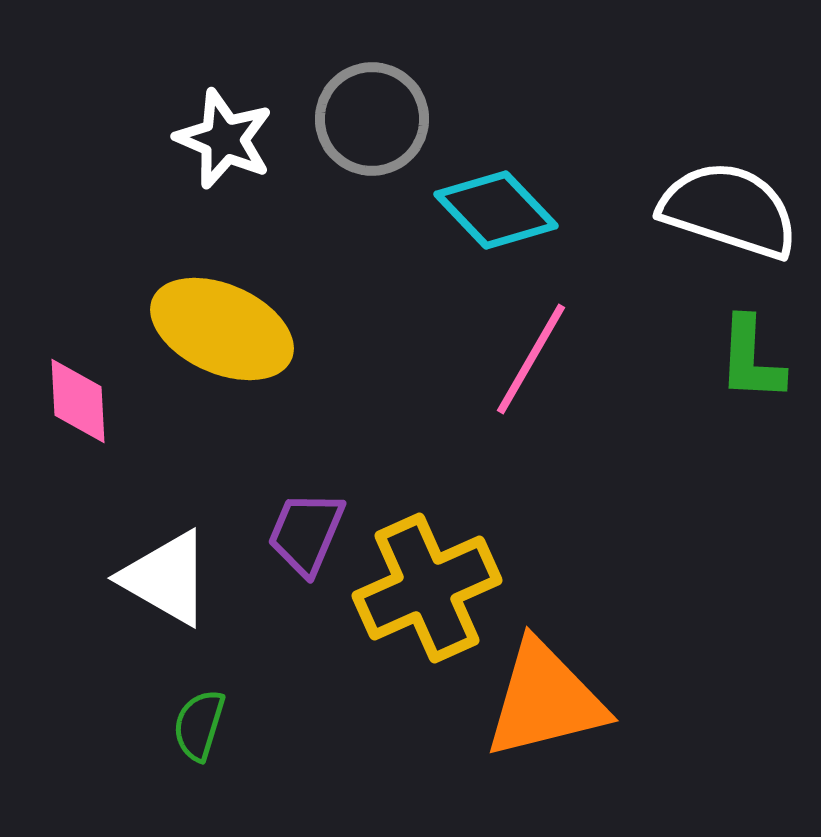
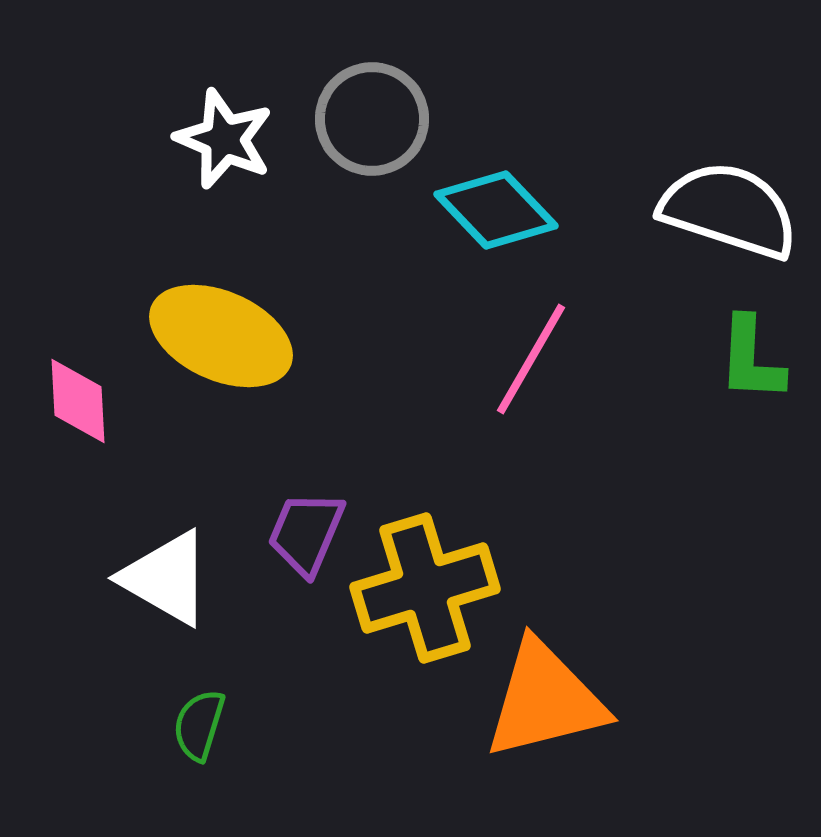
yellow ellipse: moved 1 px left, 7 px down
yellow cross: moved 2 px left; rotated 7 degrees clockwise
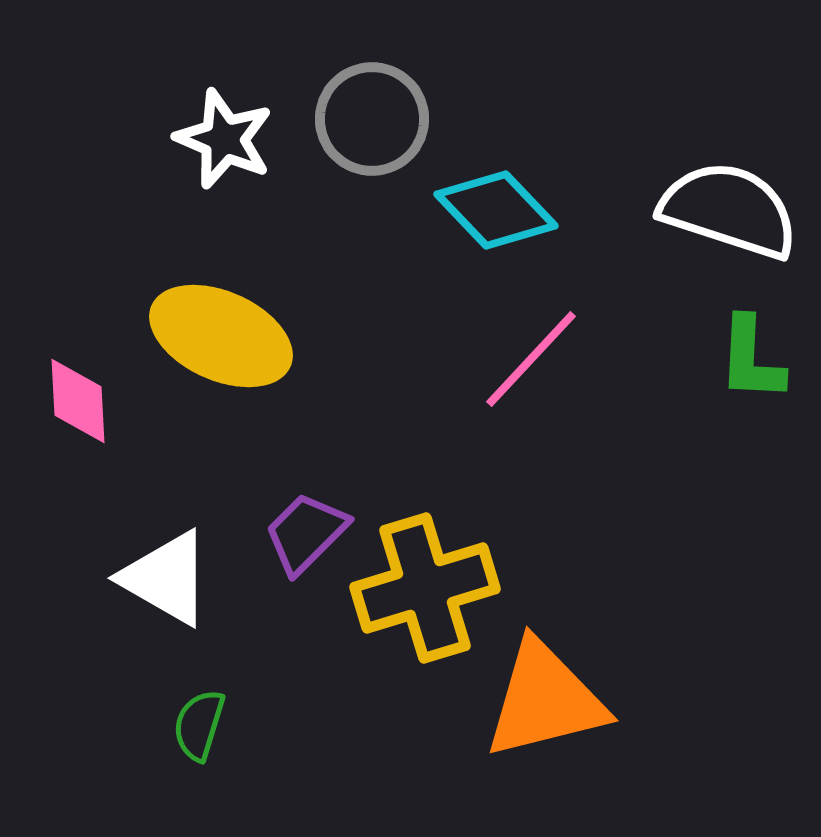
pink line: rotated 13 degrees clockwise
purple trapezoid: rotated 22 degrees clockwise
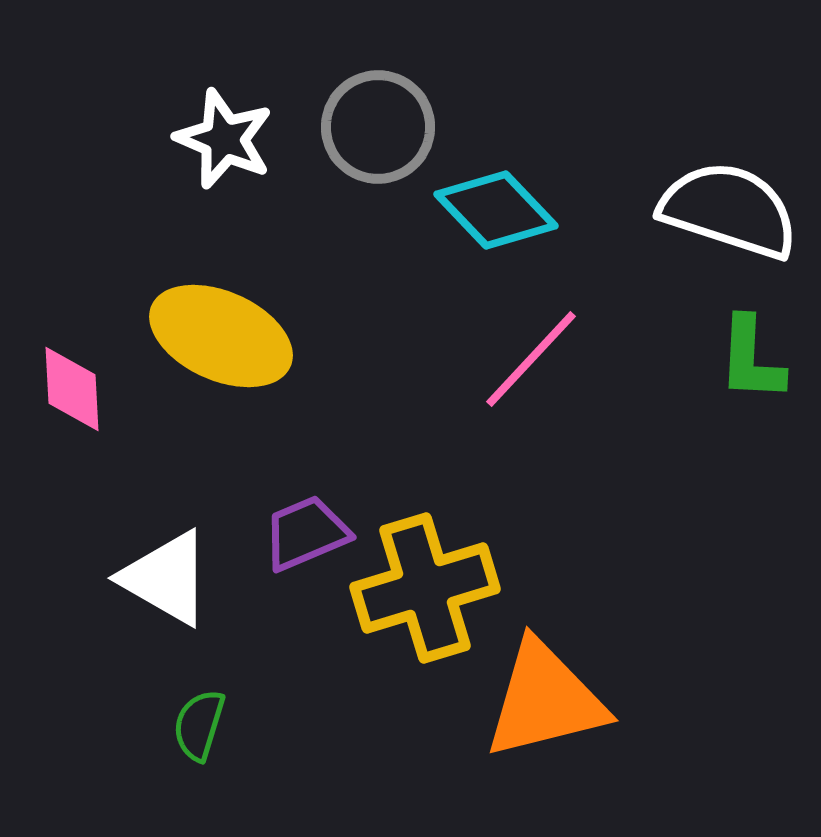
gray circle: moved 6 px right, 8 px down
pink diamond: moved 6 px left, 12 px up
purple trapezoid: rotated 22 degrees clockwise
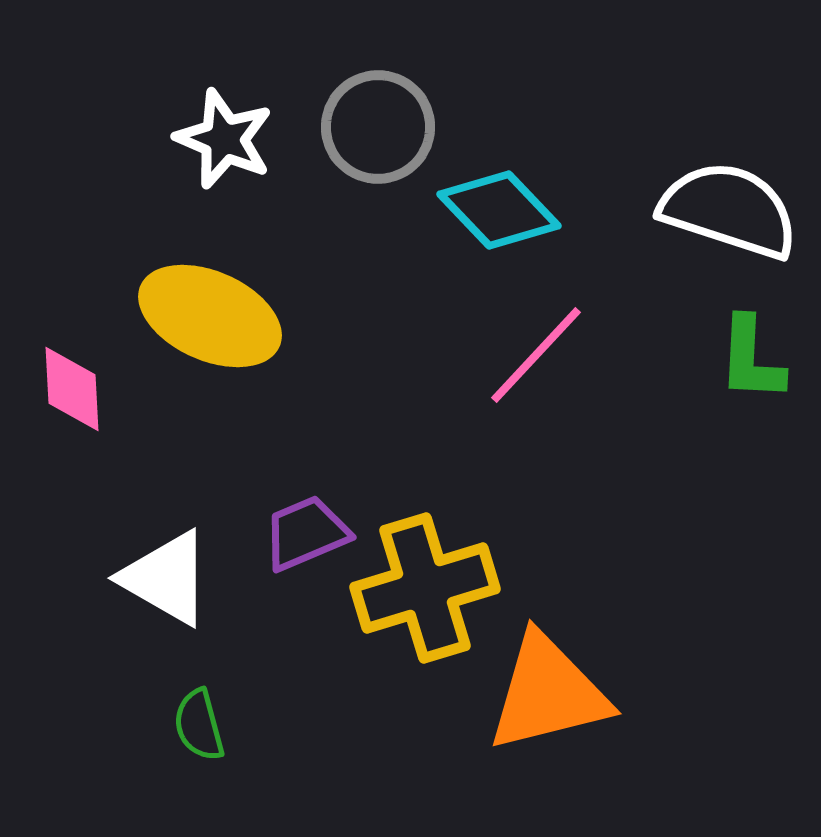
cyan diamond: moved 3 px right
yellow ellipse: moved 11 px left, 20 px up
pink line: moved 5 px right, 4 px up
orange triangle: moved 3 px right, 7 px up
green semicircle: rotated 32 degrees counterclockwise
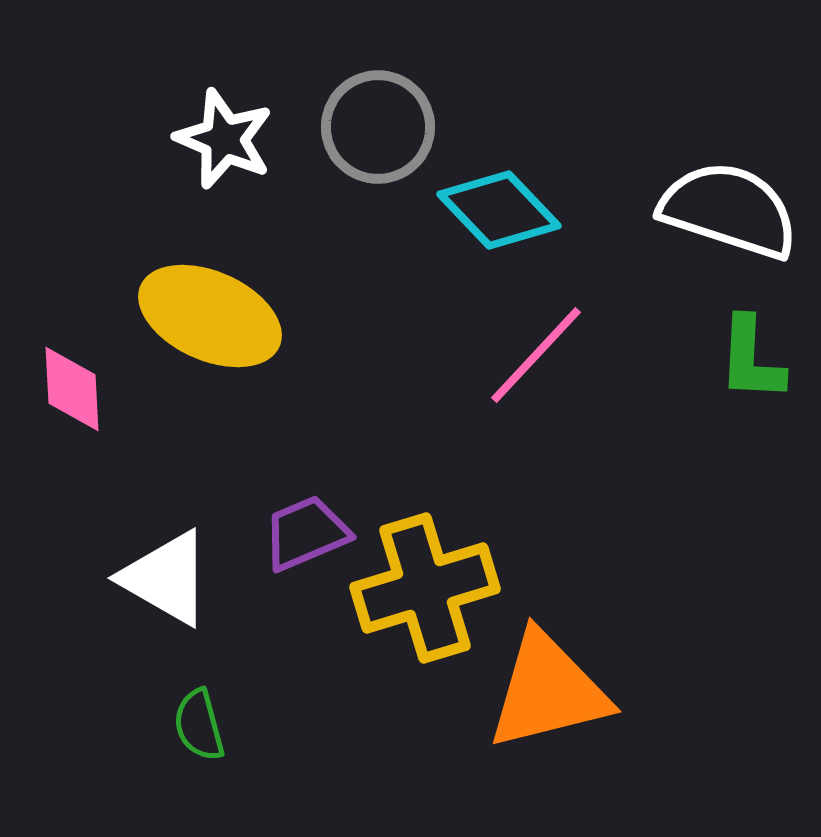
orange triangle: moved 2 px up
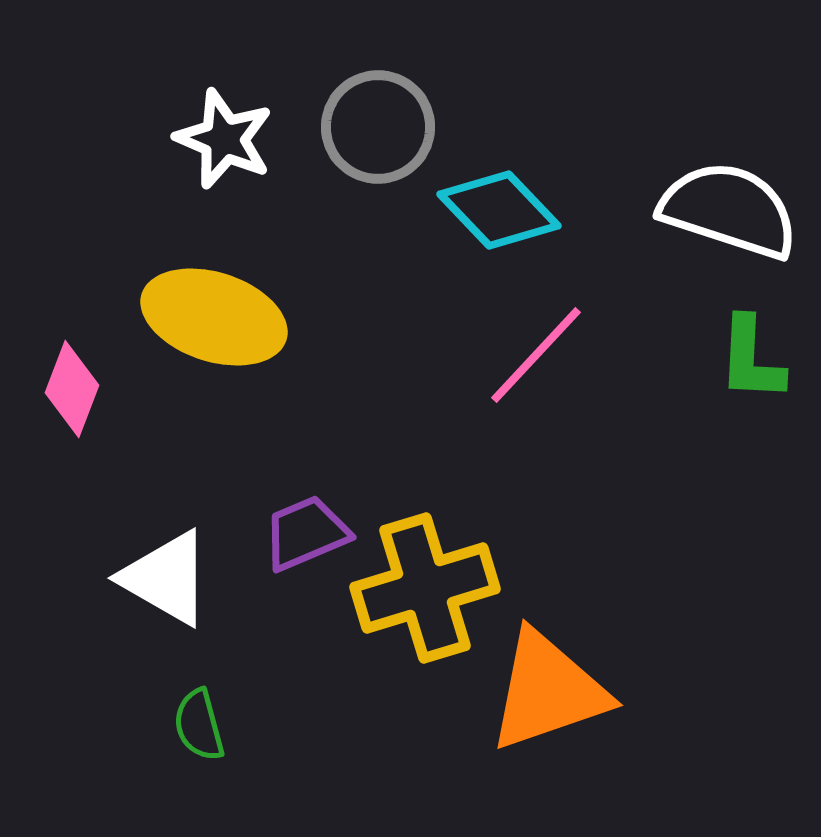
yellow ellipse: moved 4 px right, 1 px down; rotated 6 degrees counterclockwise
pink diamond: rotated 24 degrees clockwise
orange triangle: rotated 5 degrees counterclockwise
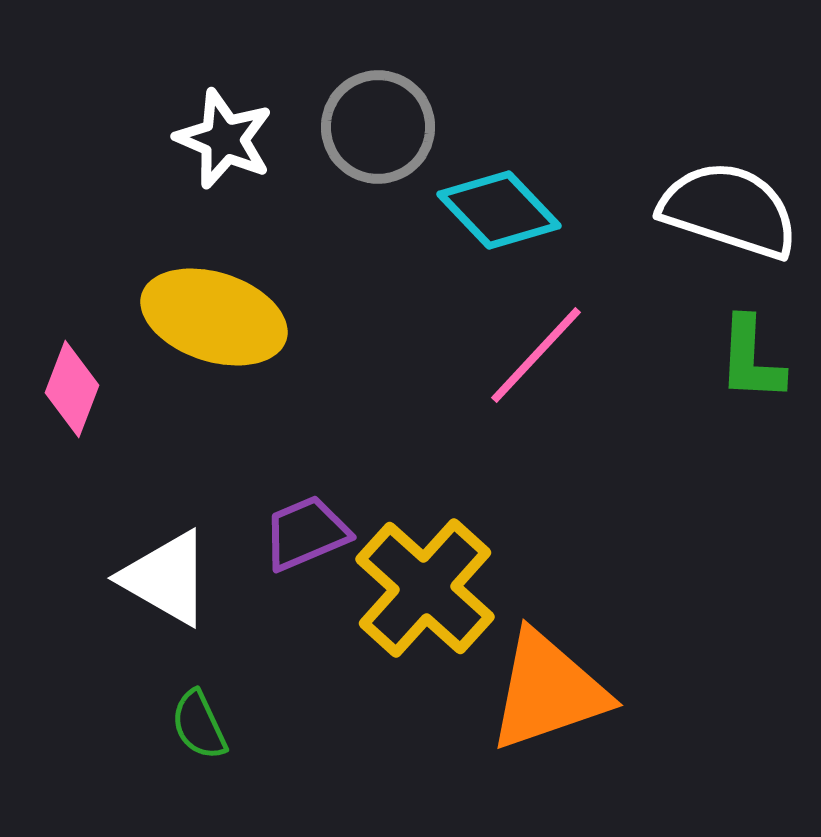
yellow cross: rotated 31 degrees counterclockwise
green semicircle: rotated 10 degrees counterclockwise
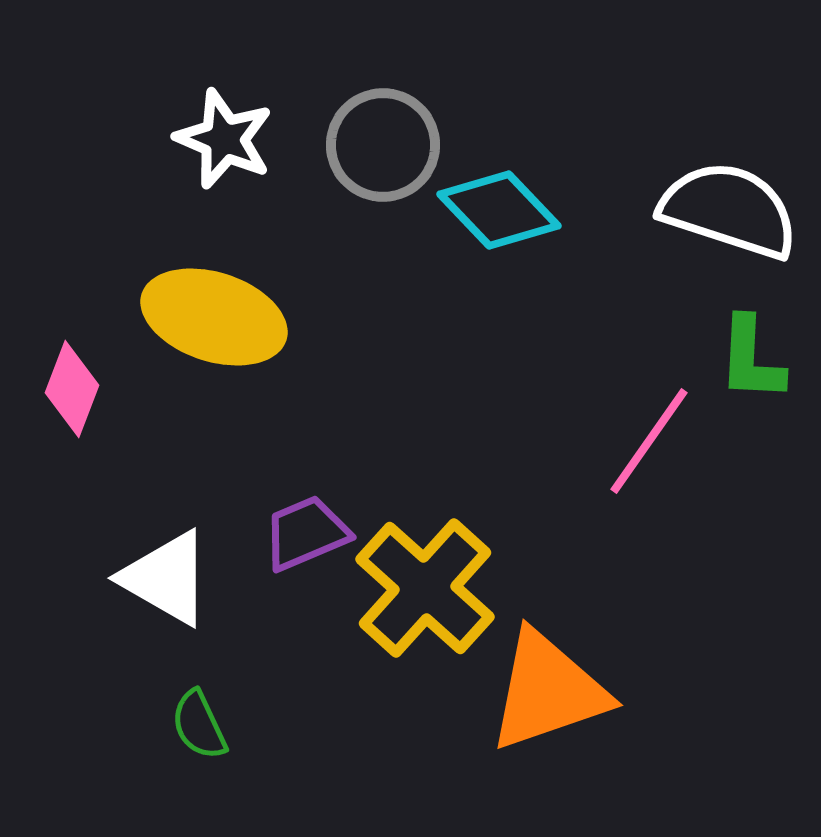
gray circle: moved 5 px right, 18 px down
pink line: moved 113 px right, 86 px down; rotated 8 degrees counterclockwise
